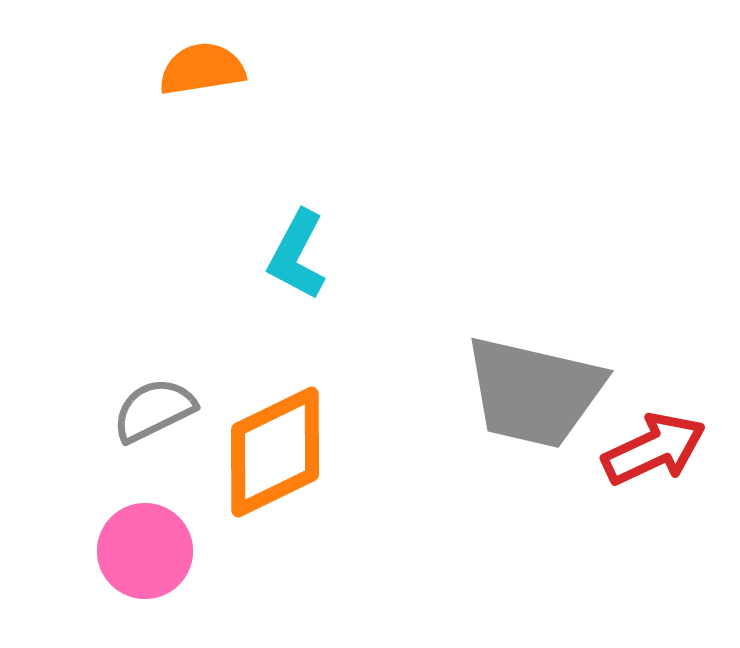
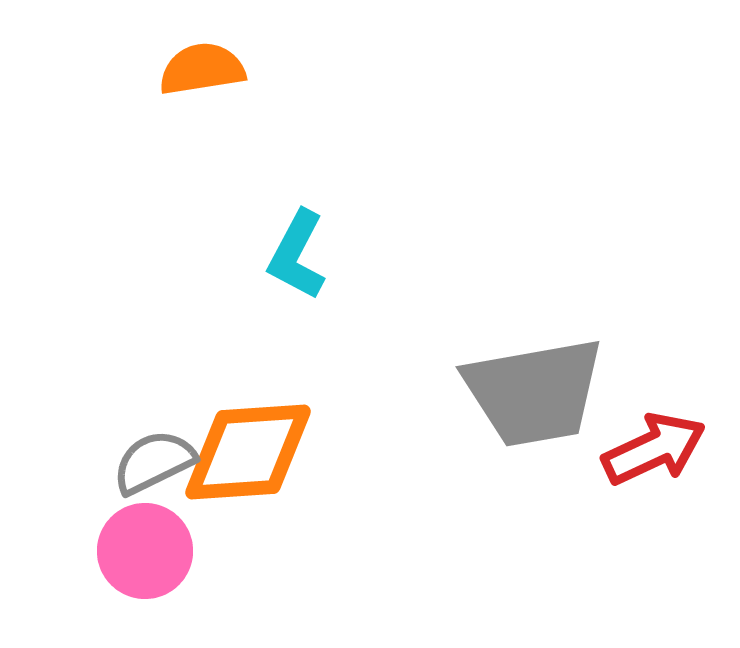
gray trapezoid: rotated 23 degrees counterclockwise
gray semicircle: moved 52 px down
orange diamond: moved 27 px left; rotated 22 degrees clockwise
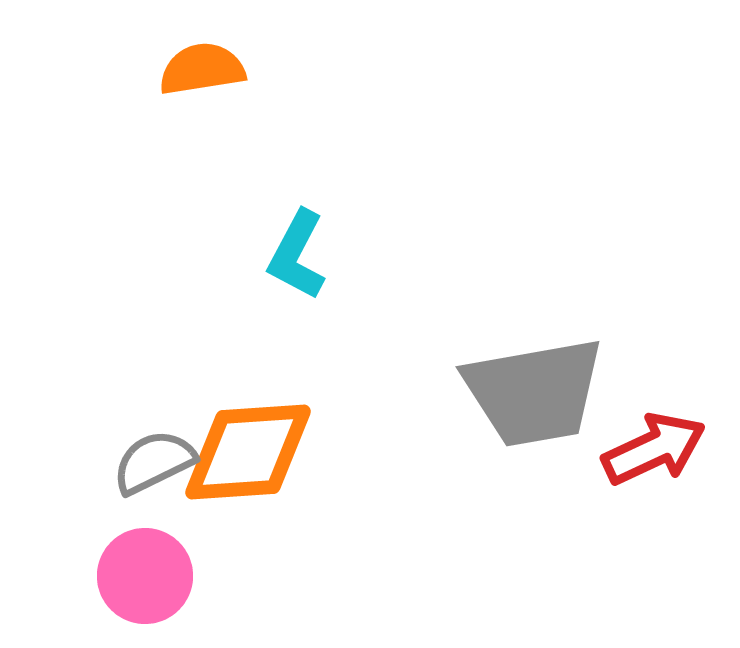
pink circle: moved 25 px down
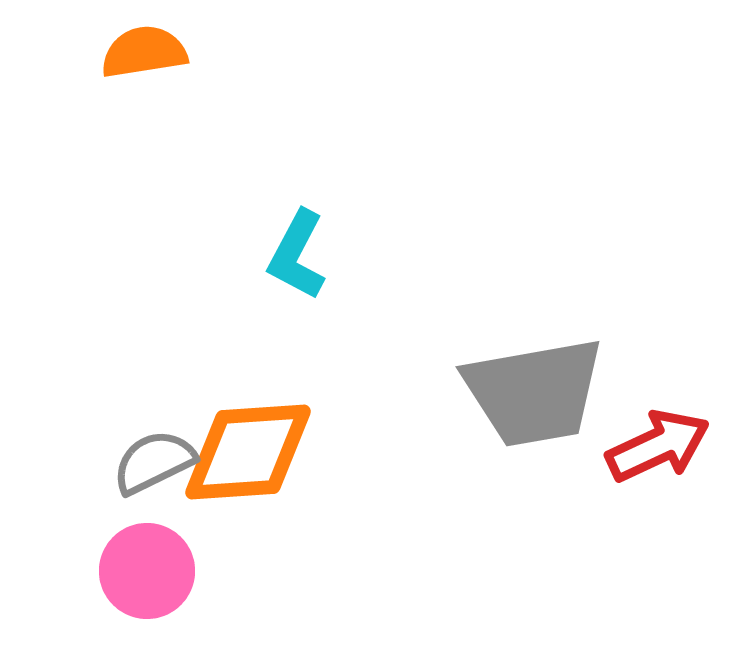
orange semicircle: moved 58 px left, 17 px up
red arrow: moved 4 px right, 3 px up
pink circle: moved 2 px right, 5 px up
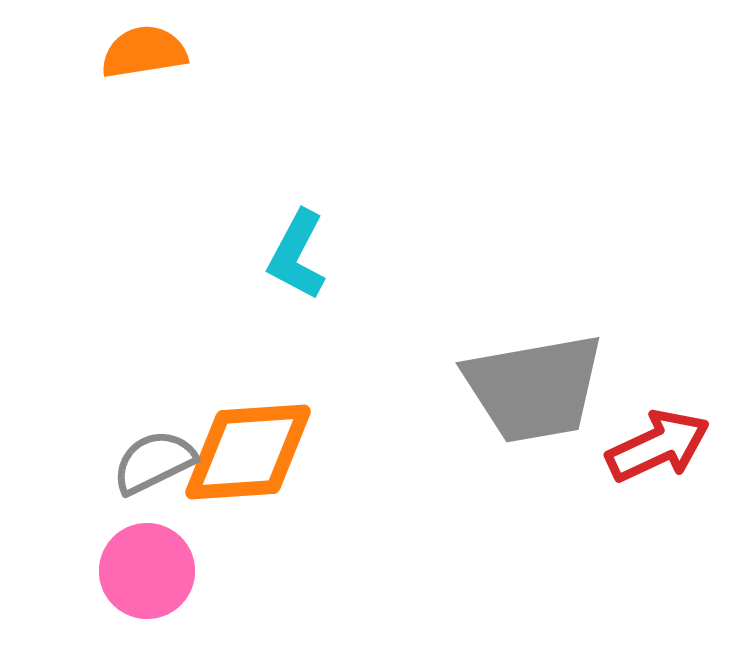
gray trapezoid: moved 4 px up
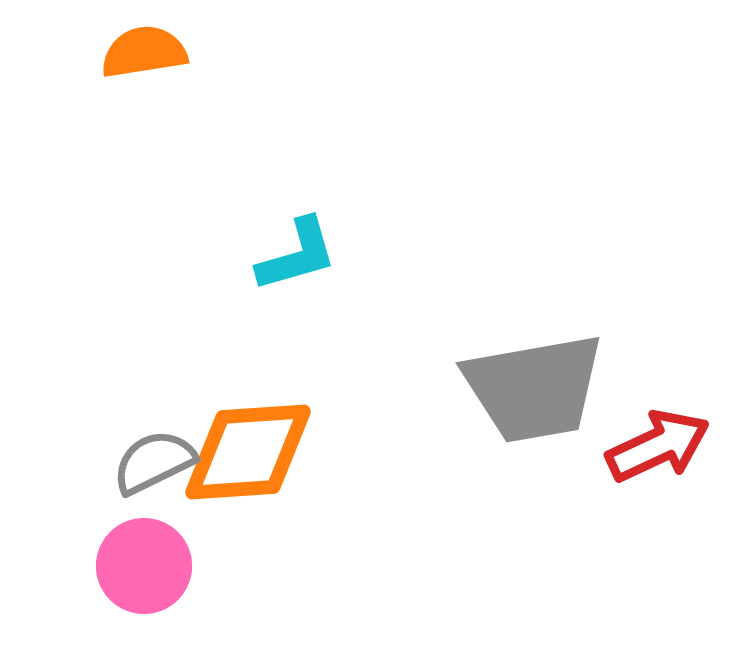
cyan L-shape: rotated 134 degrees counterclockwise
pink circle: moved 3 px left, 5 px up
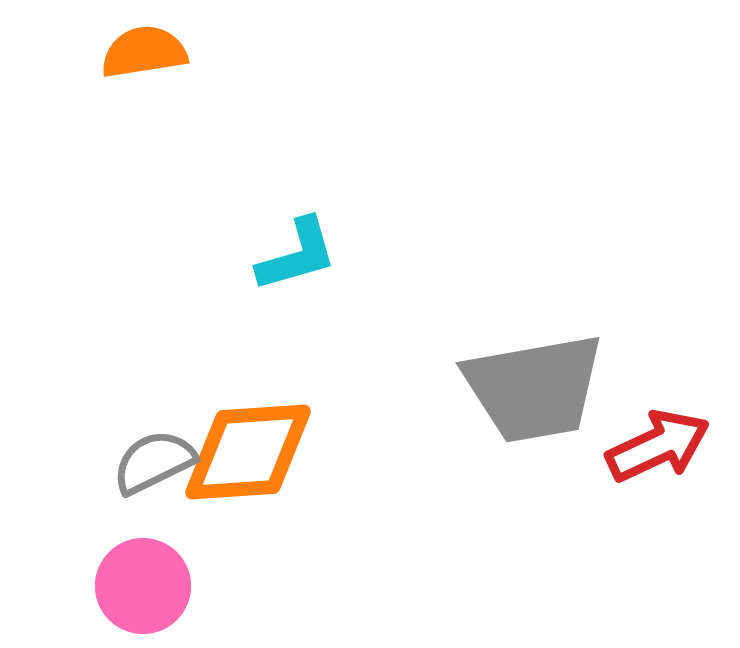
pink circle: moved 1 px left, 20 px down
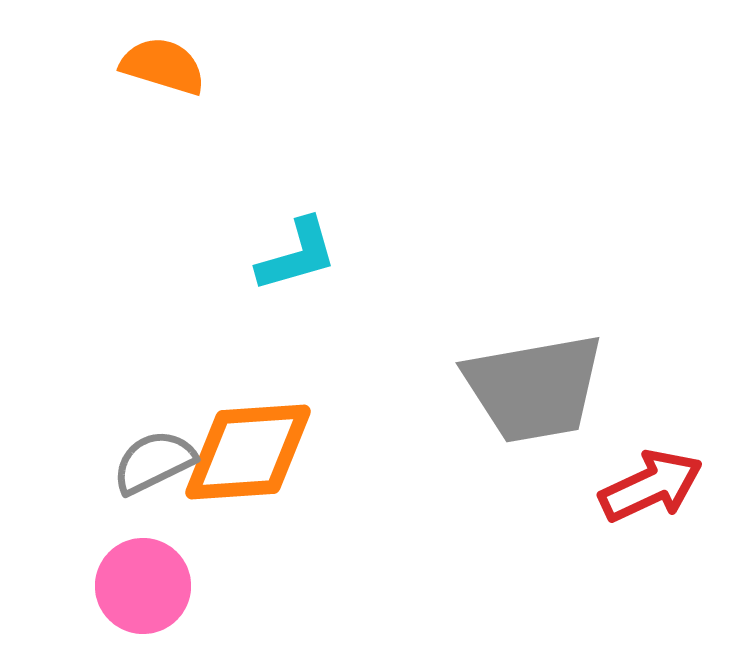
orange semicircle: moved 19 px right, 14 px down; rotated 26 degrees clockwise
red arrow: moved 7 px left, 40 px down
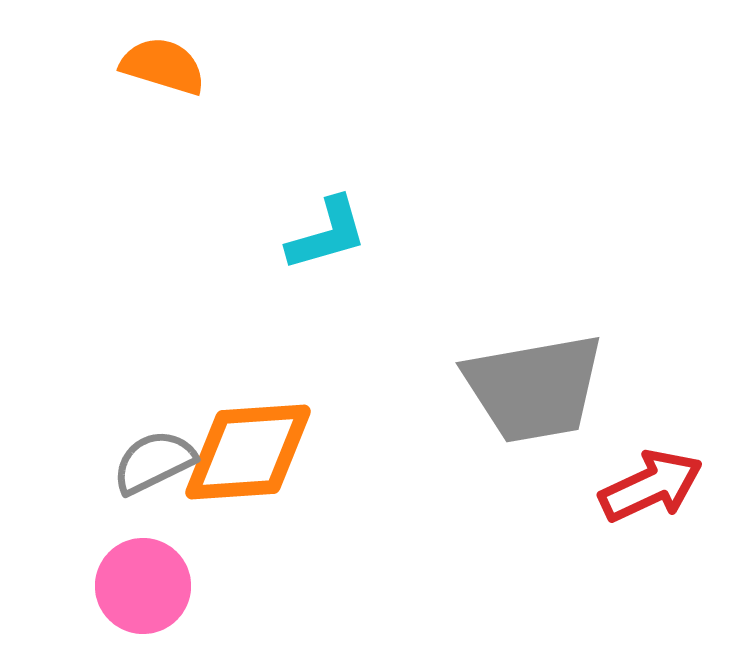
cyan L-shape: moved 30 px right, 21 px up
